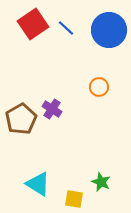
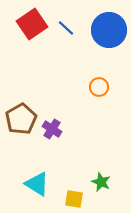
red square: moved 1 px left
purple cross: moved 20 px down
cyan triangle: moved 1 px left
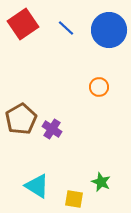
red square: moved 9 px left
cyan triangle: moved 2 px down
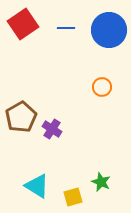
blue line: rotated 42 degrees counterclockwise
orange circle: moved 3 px right
brown pentagon: moved 2 px up
yellow square: moved 1 px left, 2 px up; rotated 24 degrees counterclockwise
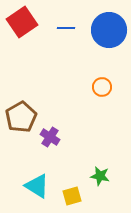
red square: moved 1 px left, 2 px up
purple cross: moved 2 px left, 8 px down
green star: moved 1 px left, 6 px up; rotated 12 degrees counterclockwise
yellow square: moved 1 px left, 1 px up
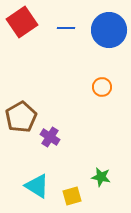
green star: moved 1 px right, 1 px down
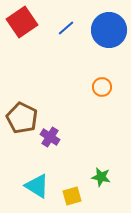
blue line: rotated 42 degrees counterclockwise
brown pentagon: moved 1 px right, 1 px down; rotated 16 degrees counterclockwise
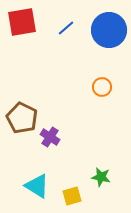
red square: rotated 24 degrees clockwise
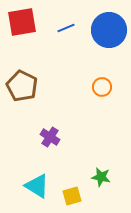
blue line: rotated 18 degrees clockwise
brown pentagon: moved 32 px up
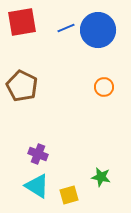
blue circle: moved 11 px left
orange circle: moved 2 px right
purple cross: moved 12 px left, 17 px down; rotated 12 degrees counterclockwise
yellow square: moved 3 px left, 1 px up
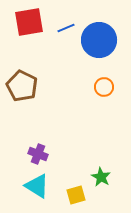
red square: moved 7 px right
blue circle: moved 1 px right, 10 px down
green star: rotated 18 degrees clockwise
yellow square: moved 7 px right
